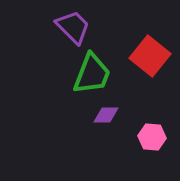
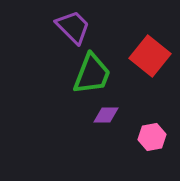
pink hexagon: rotated 16 degrees counterclockwise
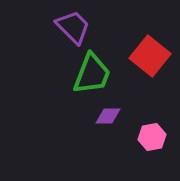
purple diamond: moved 2 px right, 1 px down
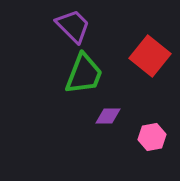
purple trapezoid: moved 1 px up
green trapezoid: moved 8 px left
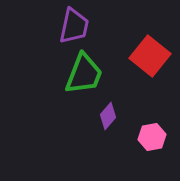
purple trapezoid: moved 1 px right; rotated 57 degrees clockwise
purple diamond: rotated 48 degrees counterclockwise
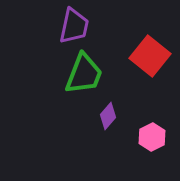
pink hexagon: rotated 16 degrees counterclockwise
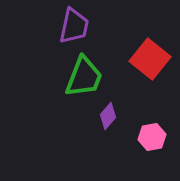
red square: moved 3 px down
green trapezoid: moved 3 px down
pink hexagon: rotated 16 degrees clockwise
